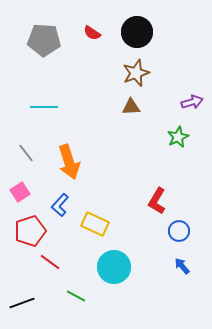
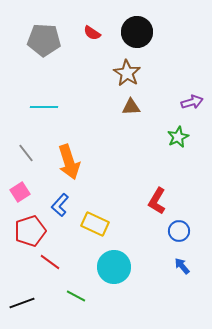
brown star: moved 9 px left; rotated 20 degrees counterclockwise
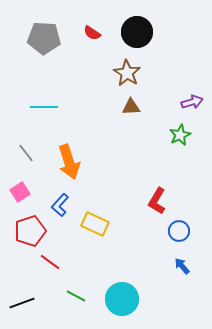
gray pentagon: moved 2 px up
green star: moved 2 px right, 2 px up
cyan circle: moved 8 px right, 32 px down
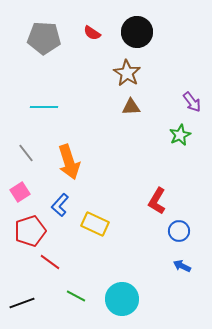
purple arrow: rotated 70 degrees clockwise
blue arrow: rotated 24 degrees counterclockwise
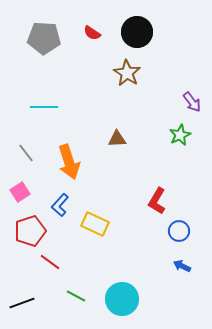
brown triangle: moved 14 px left, 32 px down
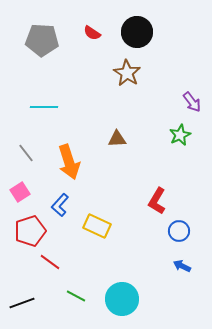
gray pentagon: moved 2 px left, 2 px down
yellow rectangle: moved 2 px right, 2 px down
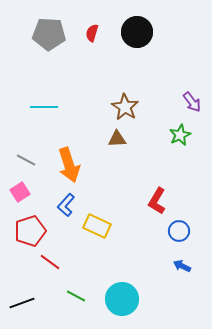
red semicircle: rotated 72 degrees clockwise
gray pentagon: moved 7 px right, 6 px up
brown star: moved 2 px left, 34 px down
gray line: moved 7 px down; rotated 24 degrees counterclockwise
orange arrow: moved 3 px down
blue L-shape: moved 6 px right
